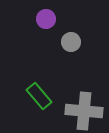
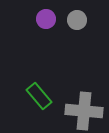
gray circle: moved 6 px right, 22 px up
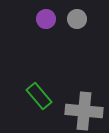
gray circle: moved 1 px up
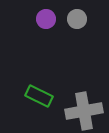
green rectangle: rotated 24 degrees counterclockwise
gray cross: rotated 15 degrees counterclockwise
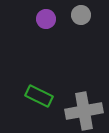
gray circle: moved 4 px right, 4 px up
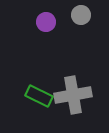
purple circle: moved 3 px down
gray cross: moved 11 px left, 16 px up
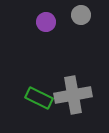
green rectangle: moved 2 px down
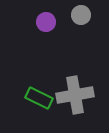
gray cross: moved 2 px right
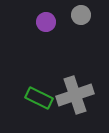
gray cross: rotated 9 degrees counterclockwise
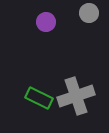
gray circle: moved 8 px right, 2 px up
gray cross: moved 1 px right, 1 px down
